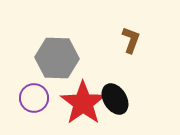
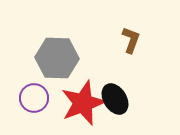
red star: rotated 15 degrees clockwise
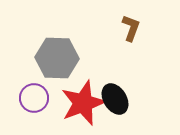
brown L-shape: moved 12 px up
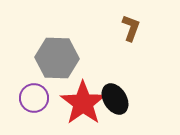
red star: rotated 15 degrees counterclockwise
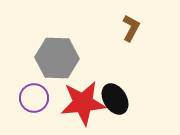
brown L-shape: rotated 8 degrees clockwise
red star: rotated 30 degrees clockwise
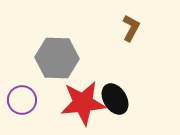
purple circle: moved 12 px left, 2 px down
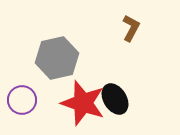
gray hexagon: rotated 15 degrees counterclockwise
red star: rotated 24 degrees clockwise
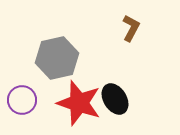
red star: moved 4 px left
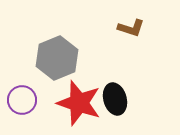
brown L-shape: rotated 80 degrees clockwise
gray hexagon: rotated 9 degrees counterclockwise
black ellipse: rotated 16 degrees clockwise
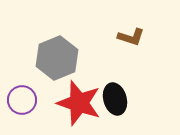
brown L-shape: moved 9 px down
